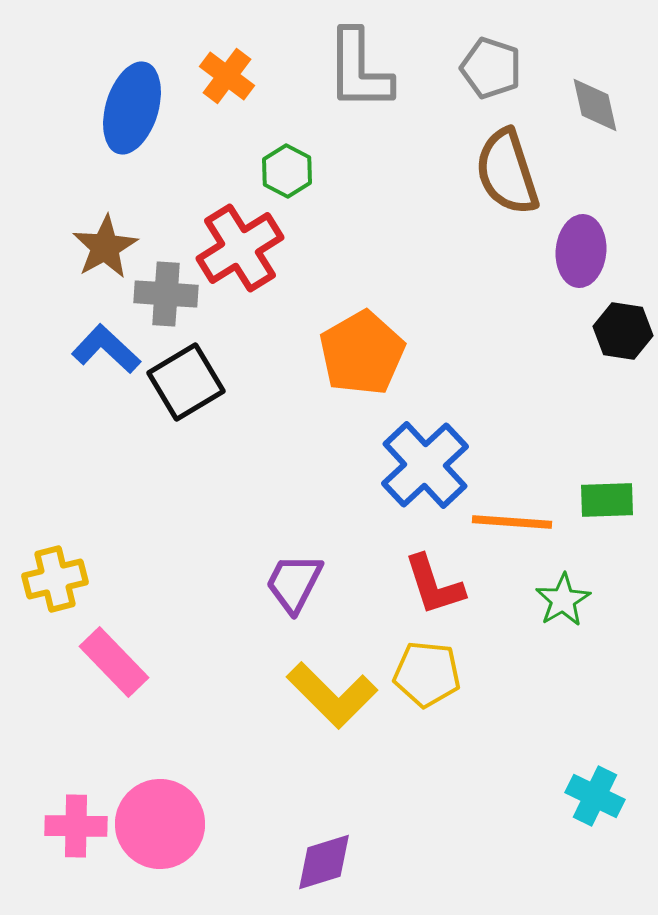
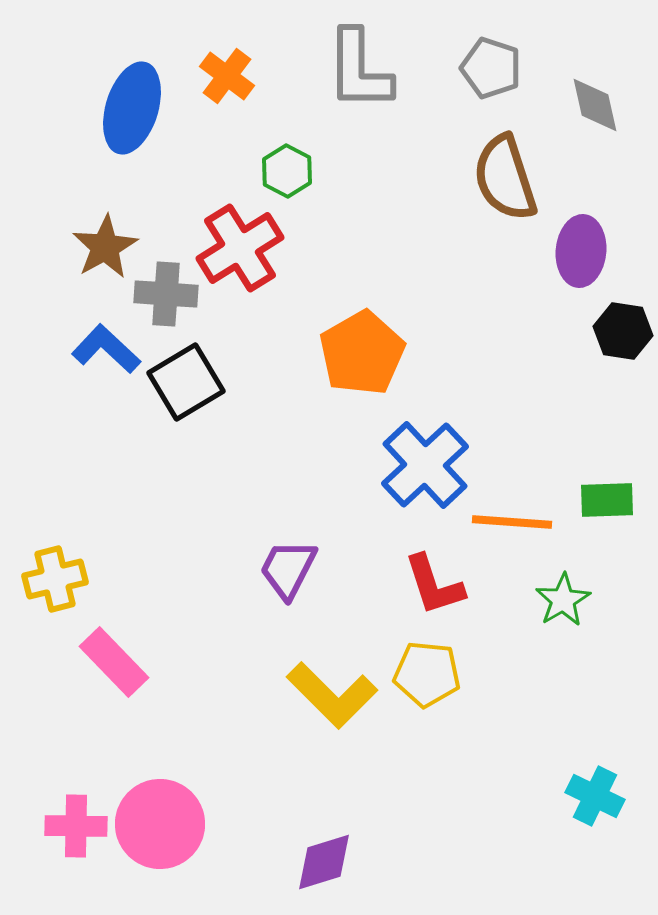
brown semicircle: moved 2 px left, 6 px down
purple trapezoid: moved 6 px left, 14 px up
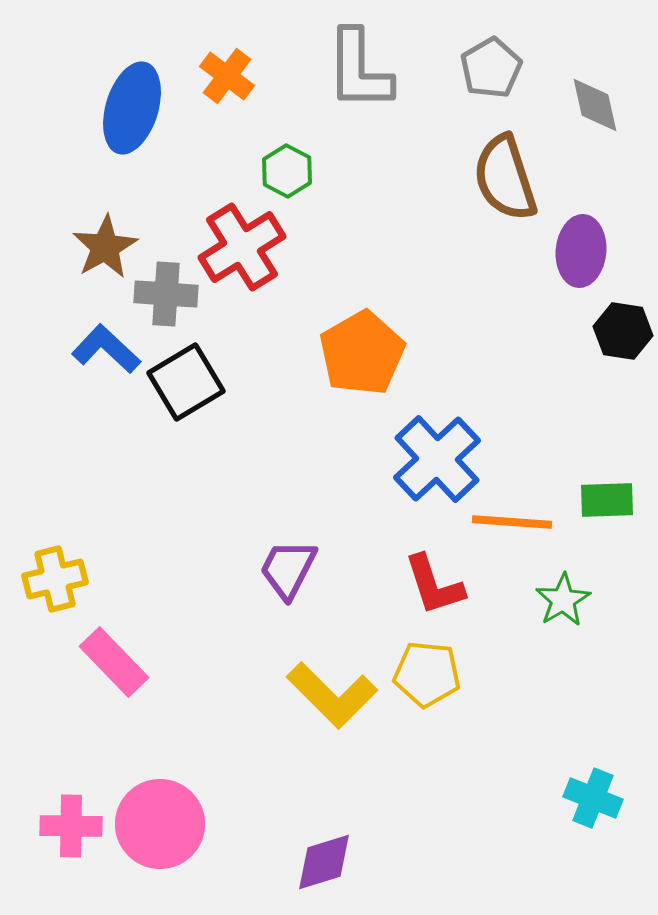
gray pentagon: rotated 24 degrees clockwise
red cross: moved 2 px right, 1 px up
blue cross: moved 12 px right, 6 px up
cyan cross: moved 2 px left, 2 px down; rotated 4 degrees counterclockwise
pink cross: moved 5 px left
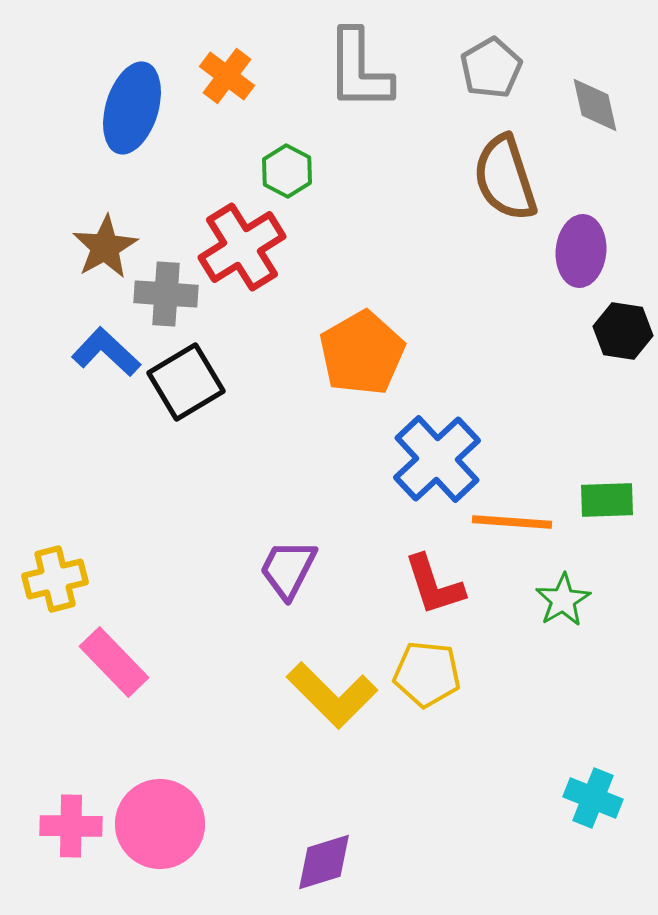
blue L-shape: moved 3 px down
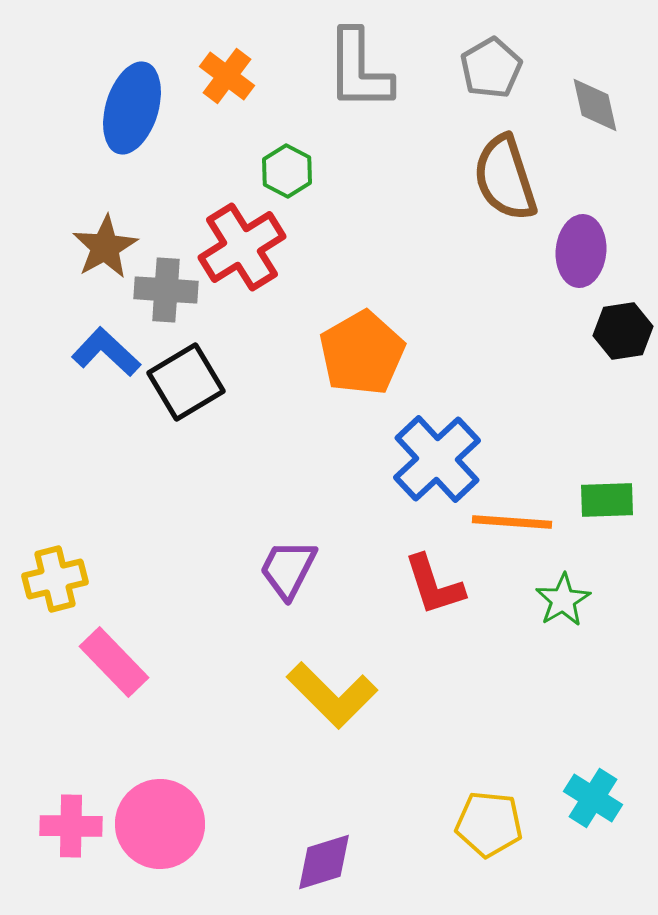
gray cross: moved 4 px up
black hexagon: rotated 18 degrees counterclockwise
yellow pentagon: moved 62 px right, 150 px down
cyan cross: rotated 10 degrees clockwise
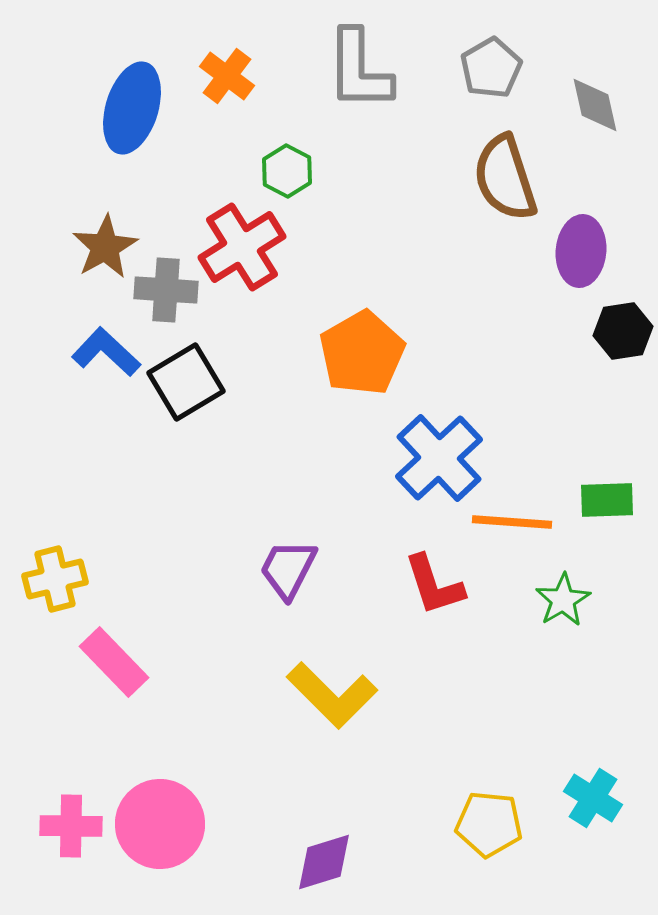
blue cross: moved 2 px right, 1 px up
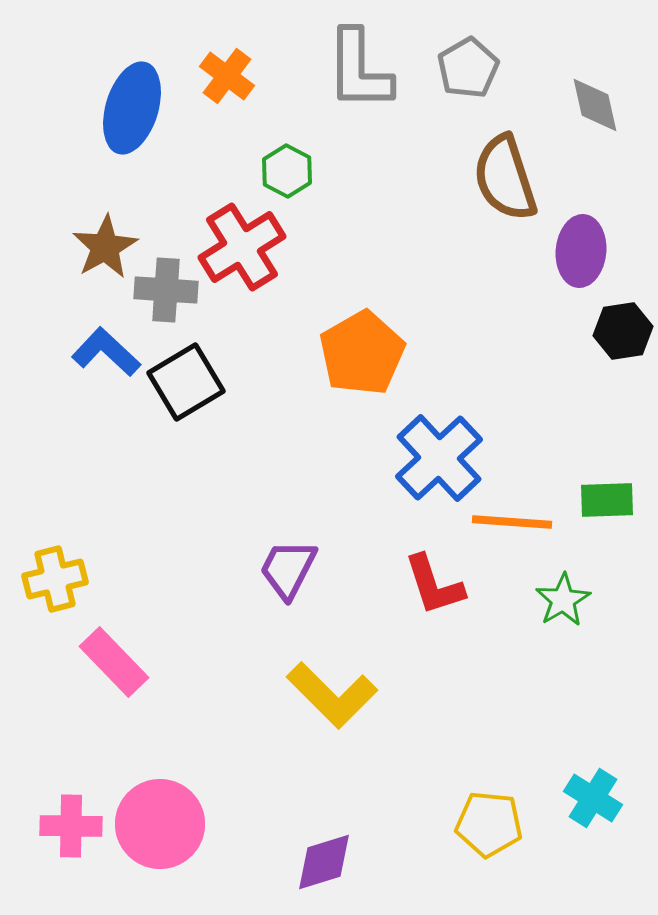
gray pentagon: moved 23 px left
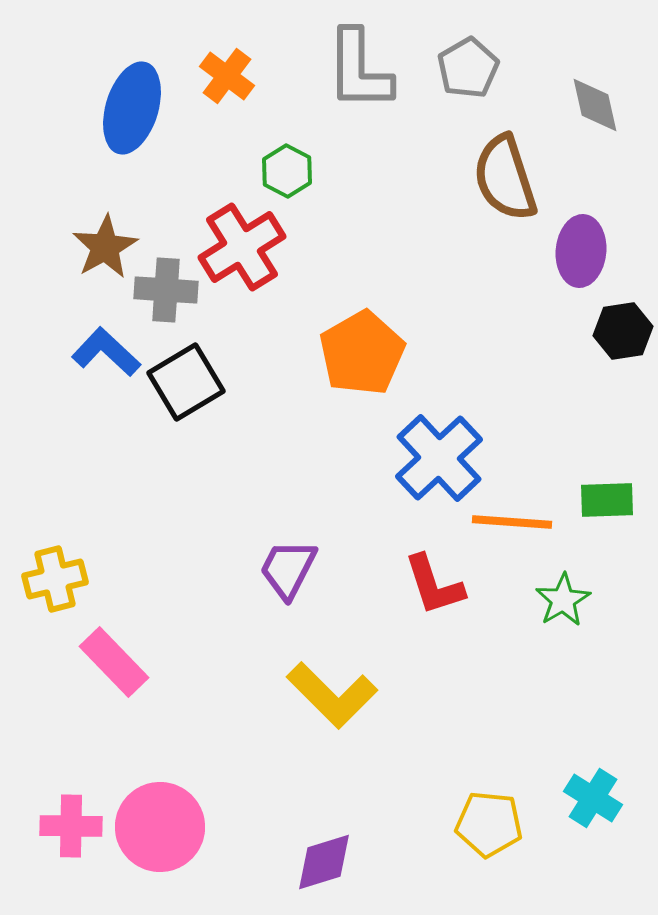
pink circle: moved 3 px down
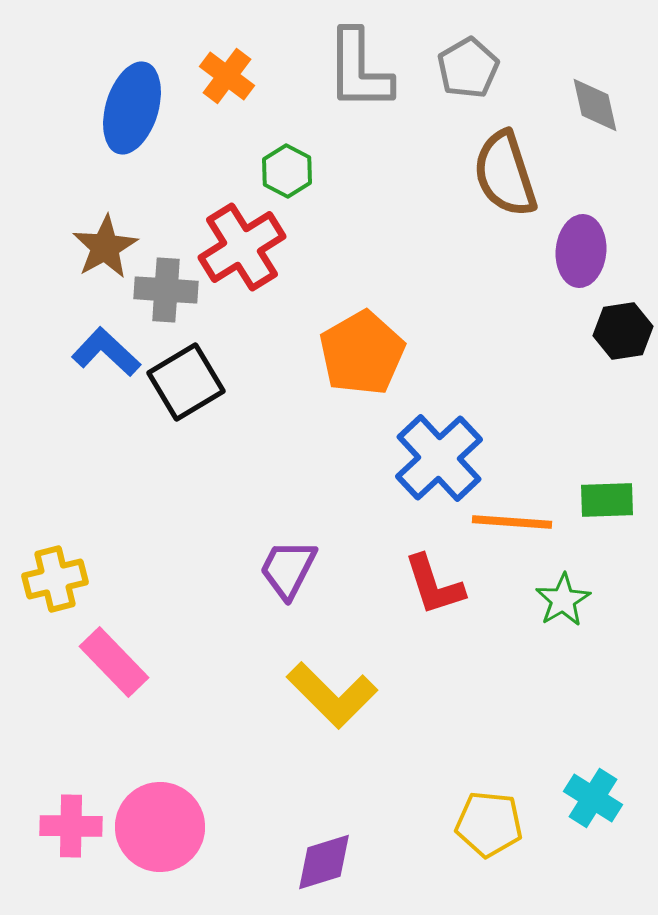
brown semicircle: moved 4 px up
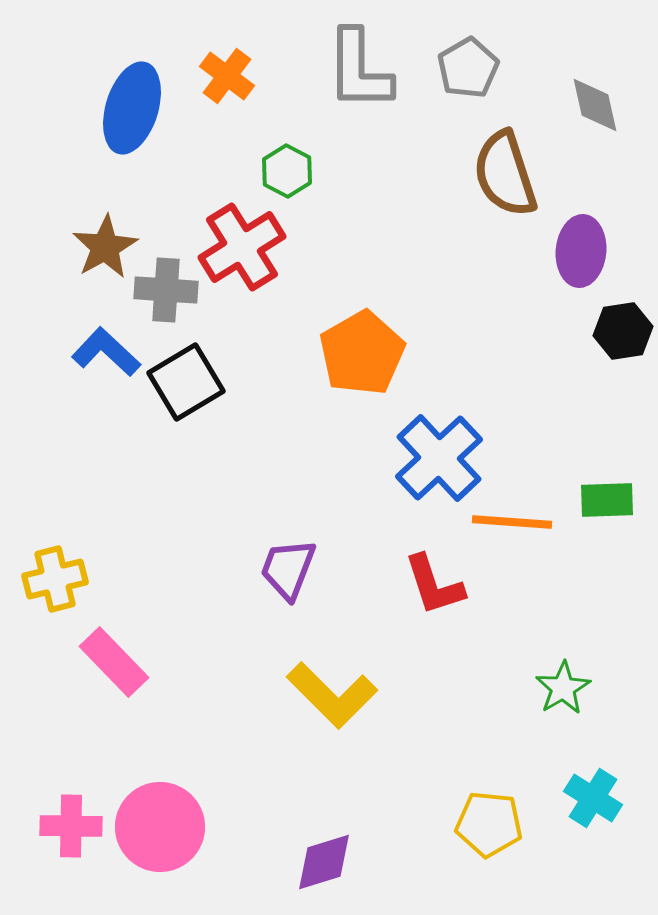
purple trapezoid: rotated 6 degrees counterclockwise
green star: moved 88 px down
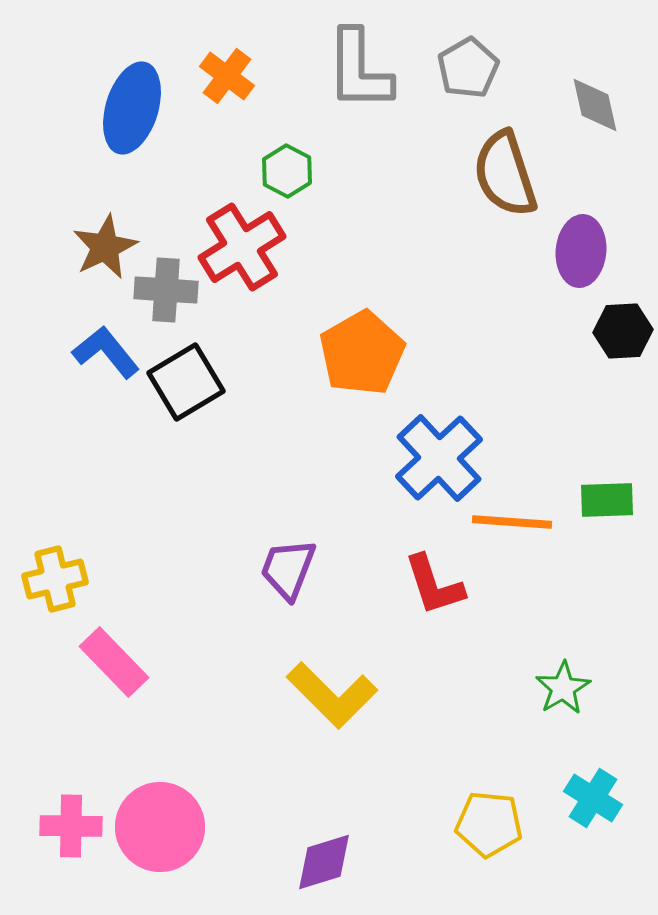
brown star: rotated 4 degrees clockwise
black hexagon: rotated 6 degrees clockwise
blue L-shape: rotated 8 degrees clockwise
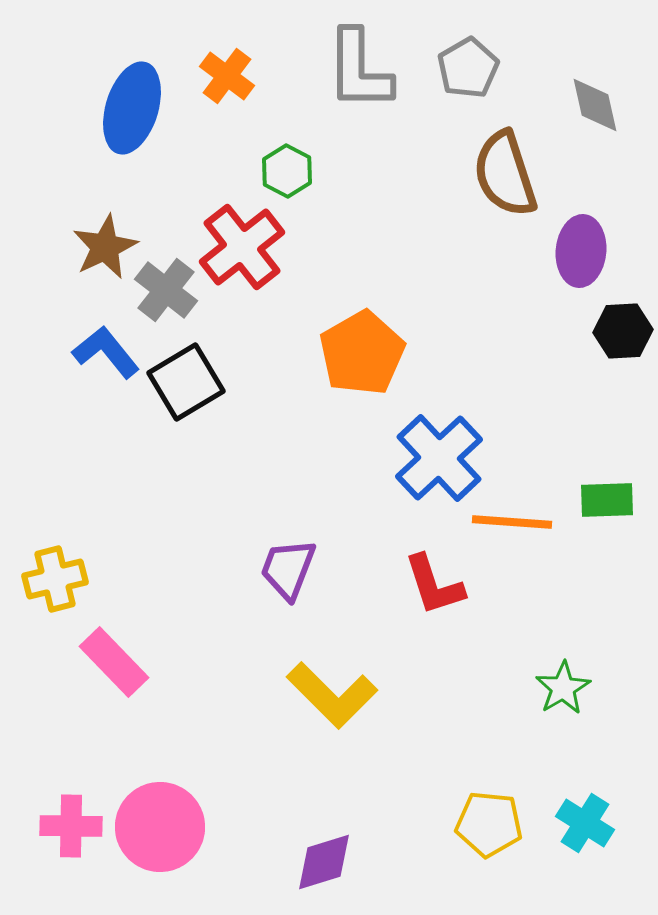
red cross: rotated 6 degrees counterclockwise
gray cross: rotated 34 degrees clockwise
cyan cross: moved 8 px left, 25 px down
